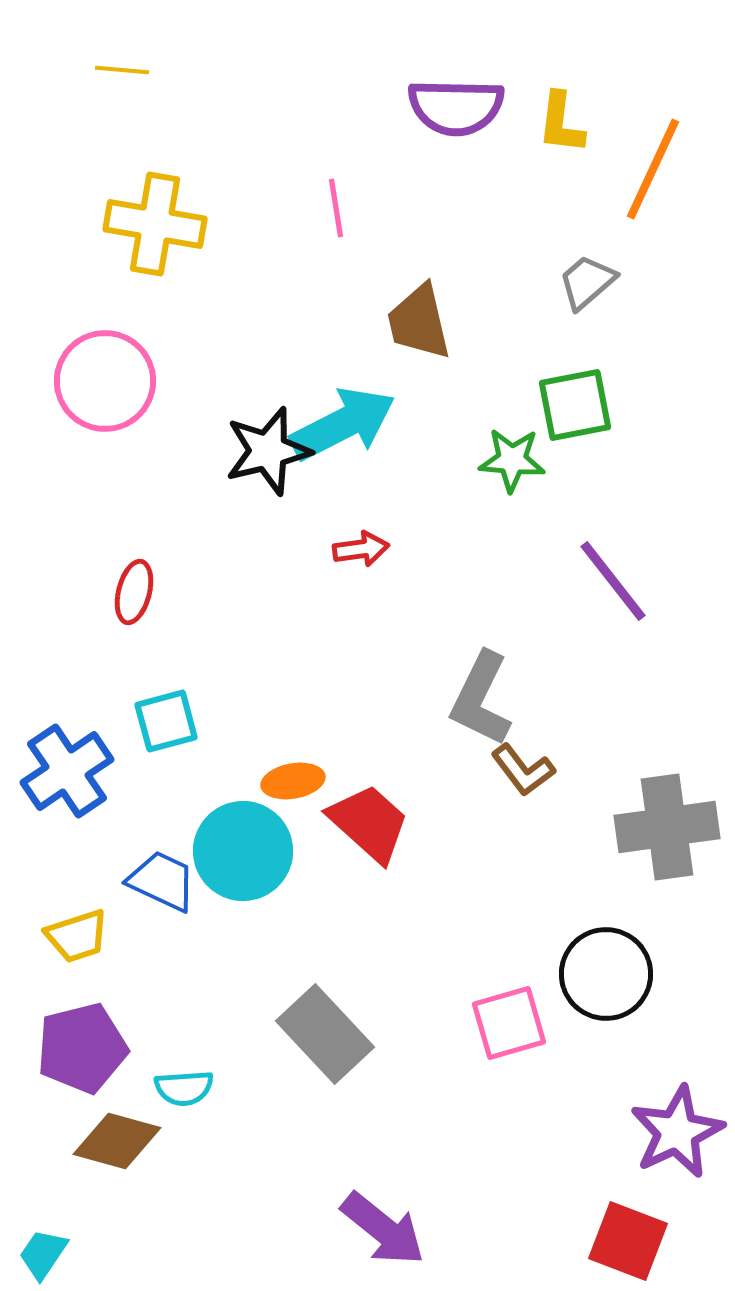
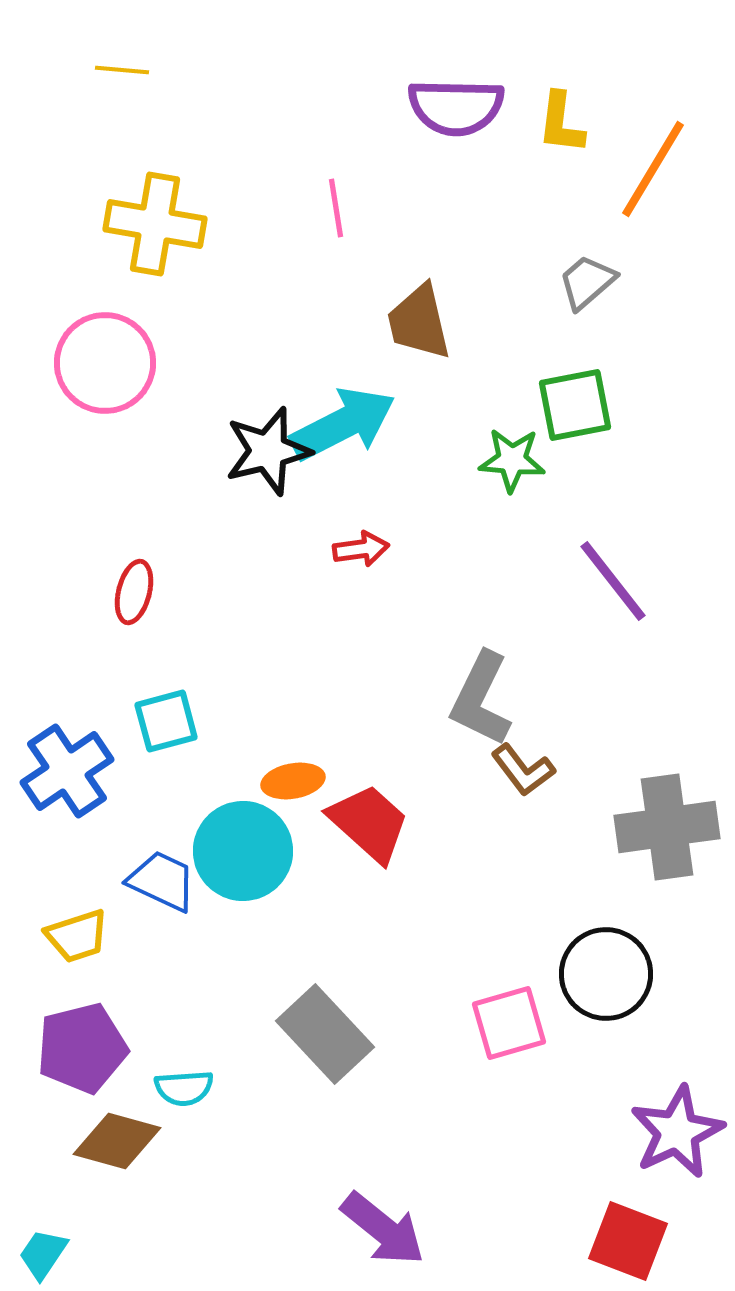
orange line: rotated 6 degrees clockwise
pink circle: moved 18 px up
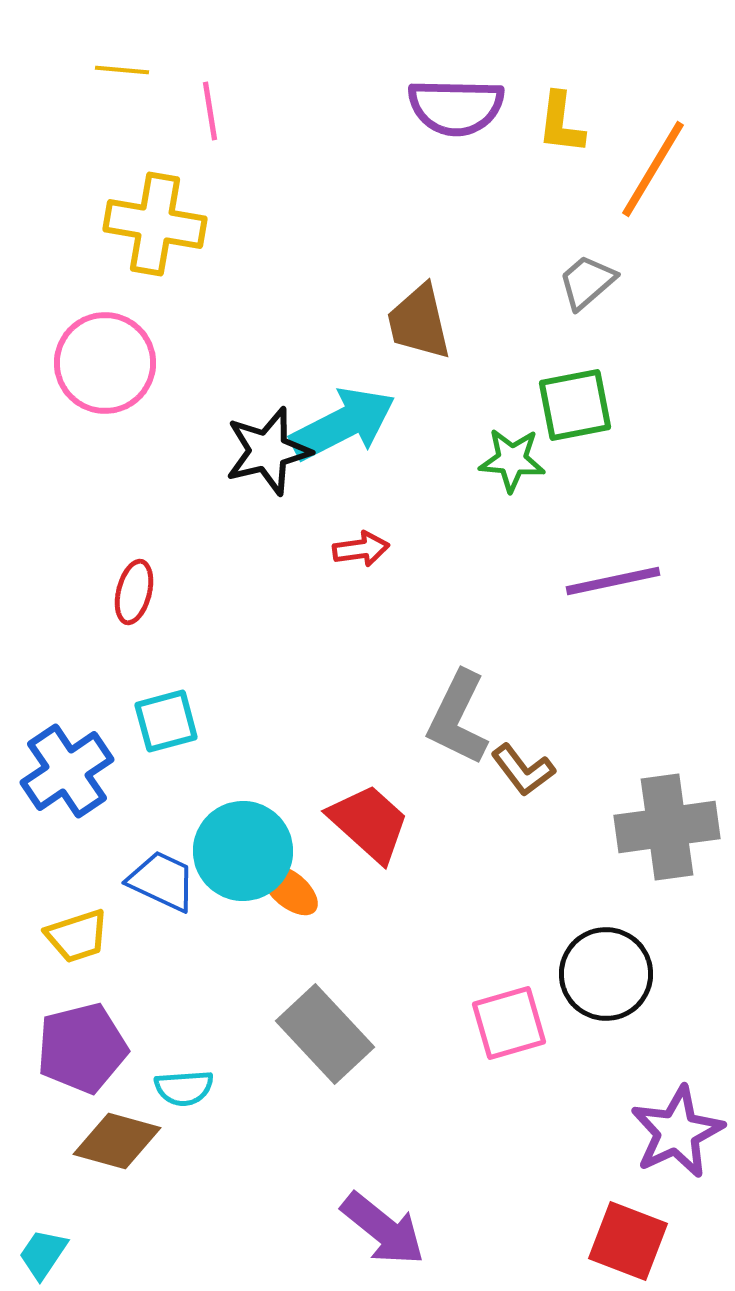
pink line: moved 126 px left, 97 px up
purple line: rotated 64 degrees counterclockwise
gray L-shape: moved 23 px left, 19 px down
orange ellipse: moved 3 px left, 109 px down; rotated 50 degrees clockwise
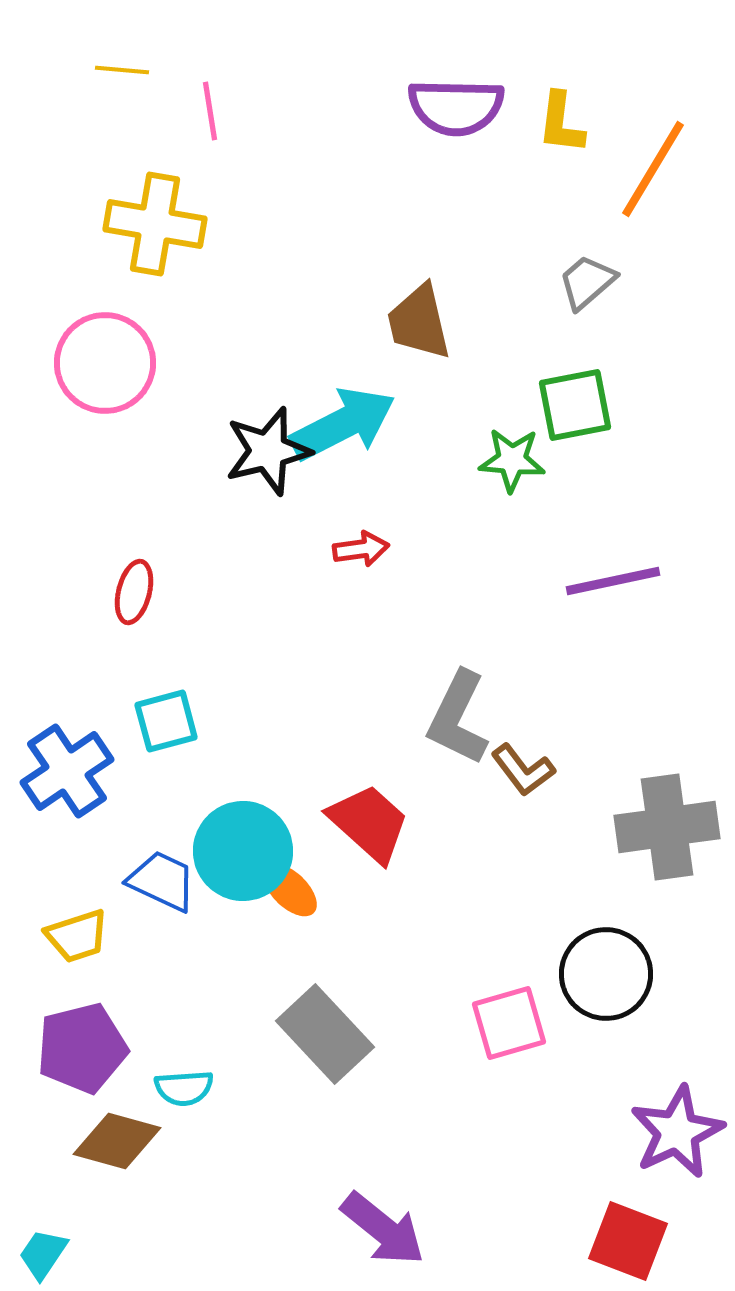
orange ellipse: rotated 4 degrees clockwise
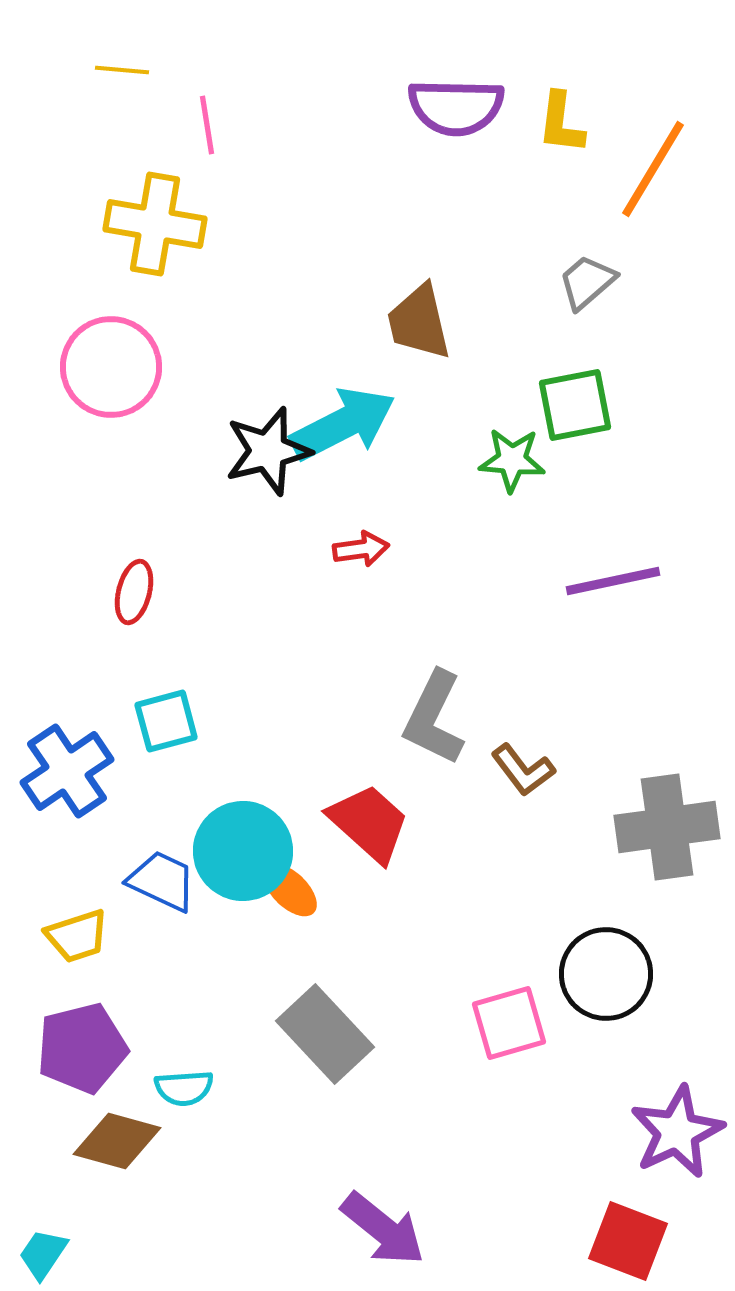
pink line: moved 3 px left, 14 px down
pink circle: moved 6 px right, 4 px down
gray L-shape: moved 24 px left
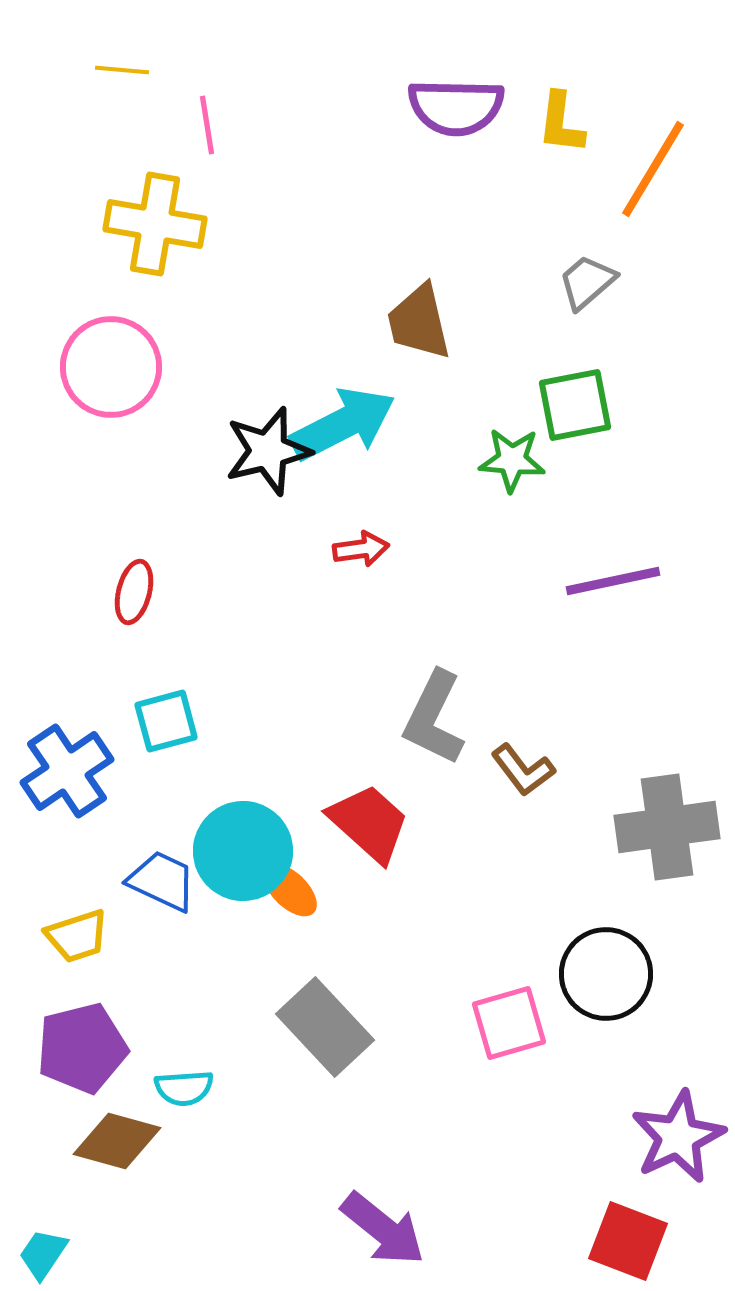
gray rectangle: moved 7 px up
purple star: moved 1 px right, 5 px down
